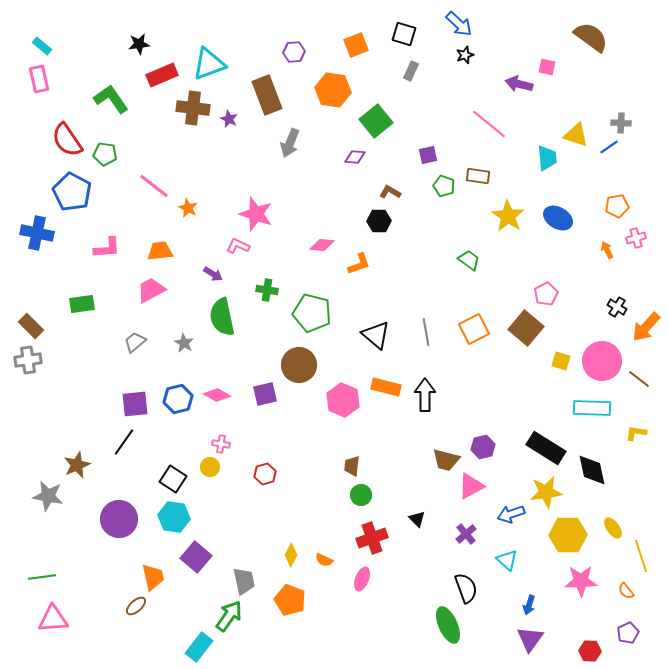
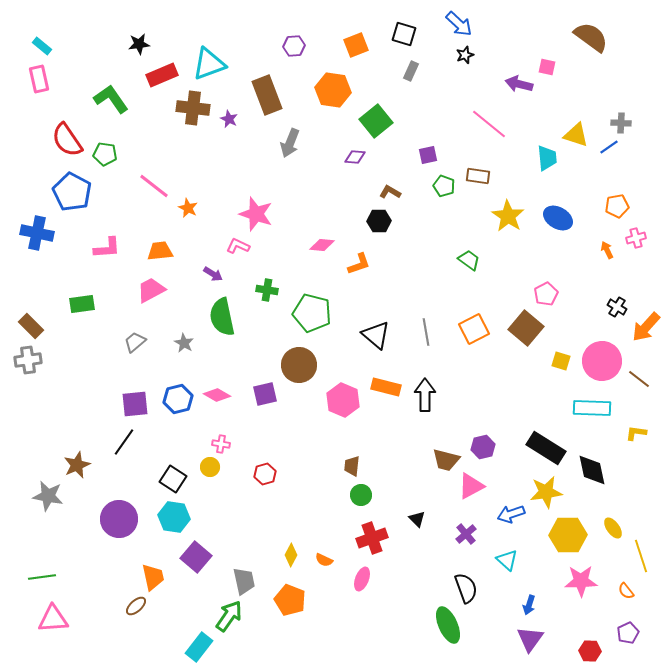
purple hexagon at (294, 52): moved 6 px up
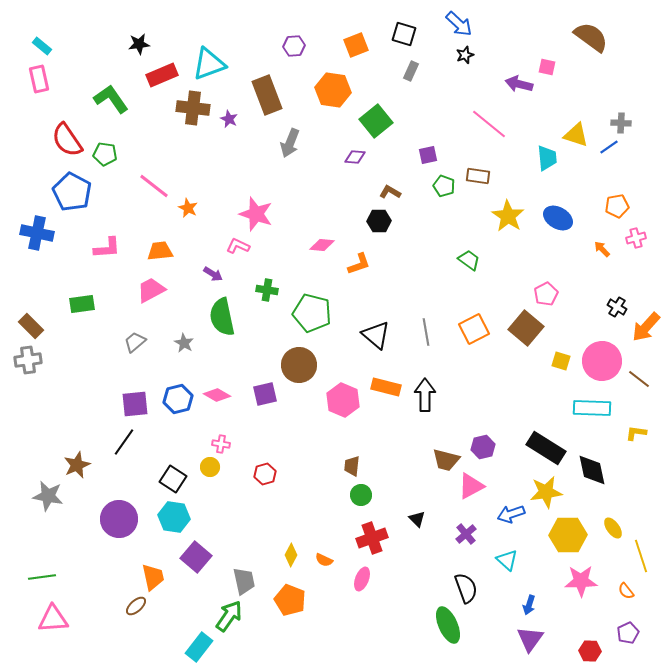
orange arrow at (607, 250): moved 5 px left, 1 px up; rotated 18 degrees counterclockwise
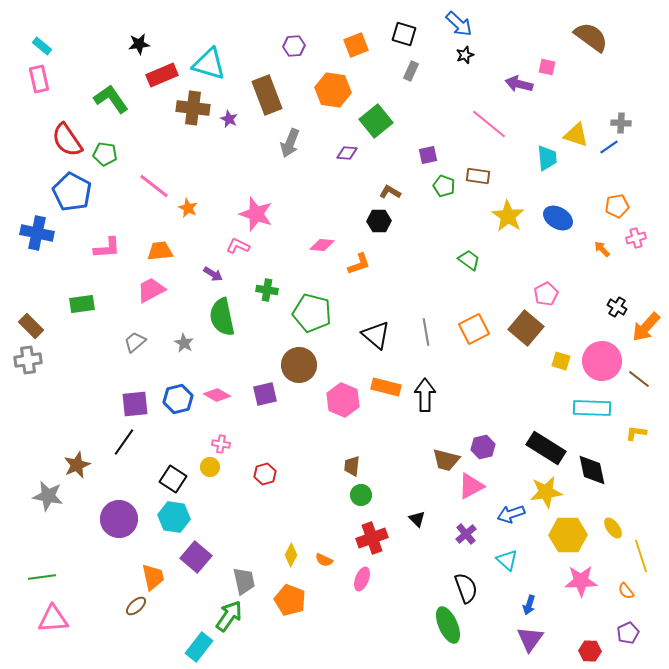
cyan triangle at (209, 64): rotated 36 degrees clockwise
purple diamond at (355, 157): moved 8 px left, 4 px up
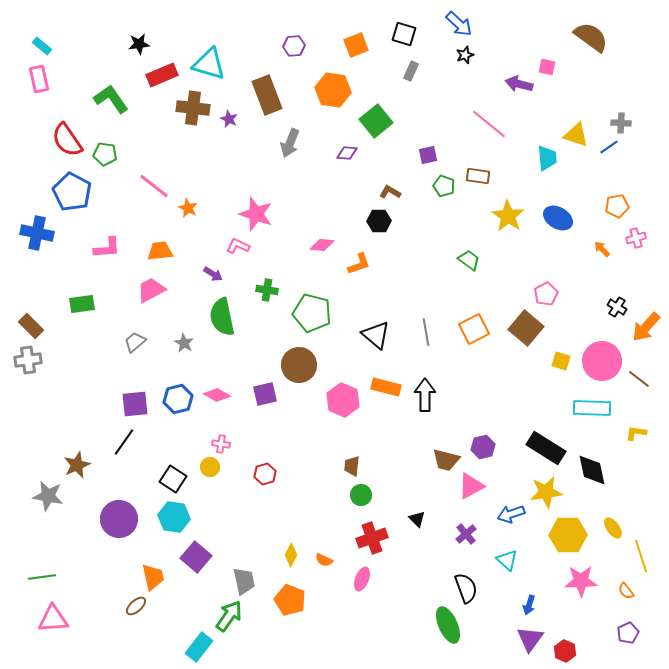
red hexagon at (590, 651): moved 25 px left; rotated 20 degrees clockwise
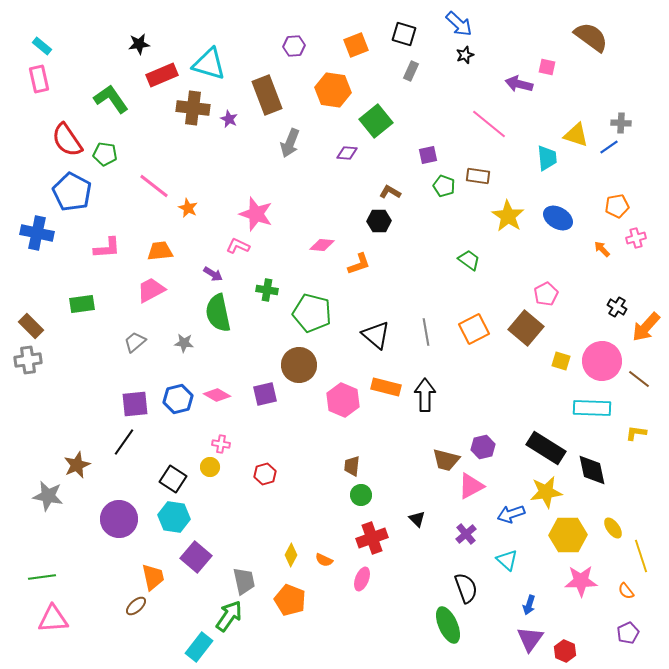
green semicircle at (222, 317): moved 4 px left, 4 px up
gray star at (184, 343): rotated 24 degrees counterclockwise
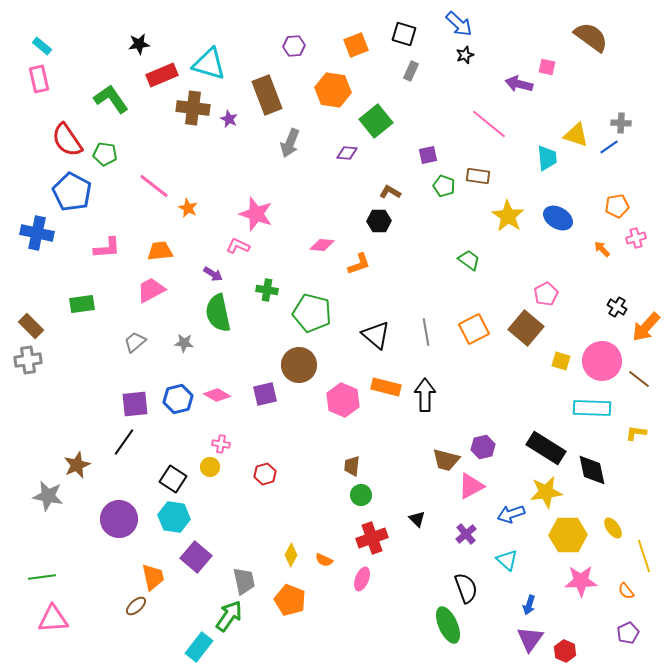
yellow line at (641, 556): moved 3 px right
